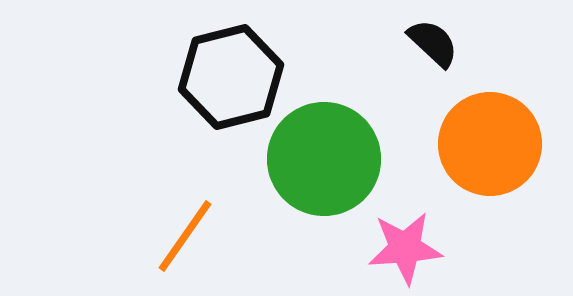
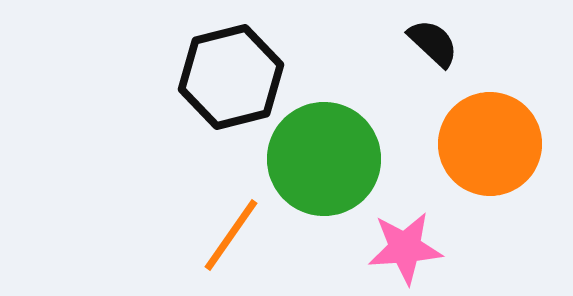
orange line: moved 46 px right, 1 px up
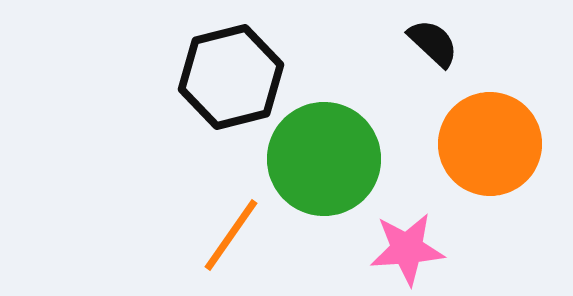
pink star: moved 2 px right, 1 px down
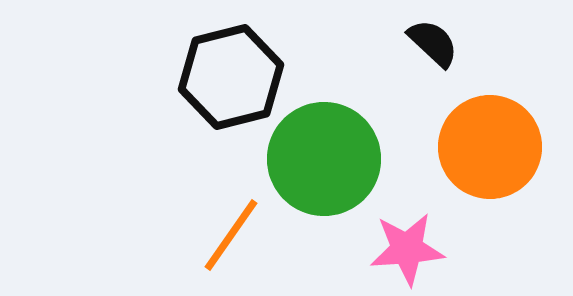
orange circle: moved 3 px down
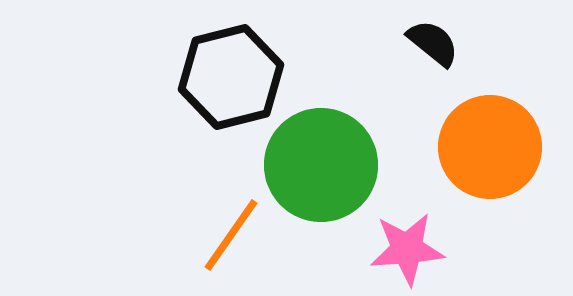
black semicircle: rotated 4 degrees counterclockwise
green circle: moved 3 px left, 6 px down
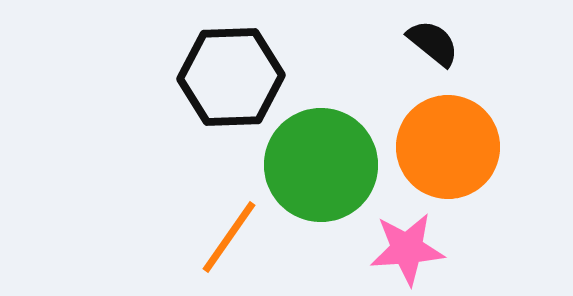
black hexagon: rotated 12 degrees clockwise
orange circle: moved 42 px left
orange line: moved 2 px left, 2 px down
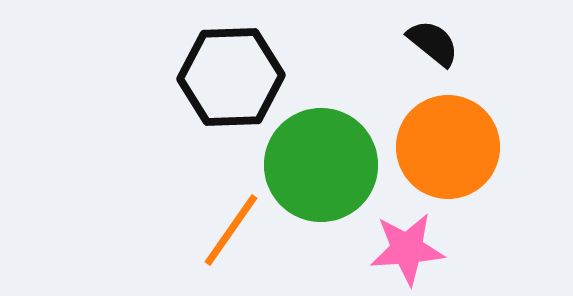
orange line: moved 2 px right, 7 px up
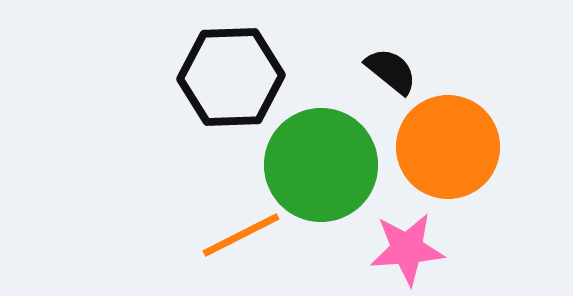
black semicircle: moved 42 px left, 28 px down
orange line: moved 10 px right, 5 px down; rotated 28 degrees clockwise
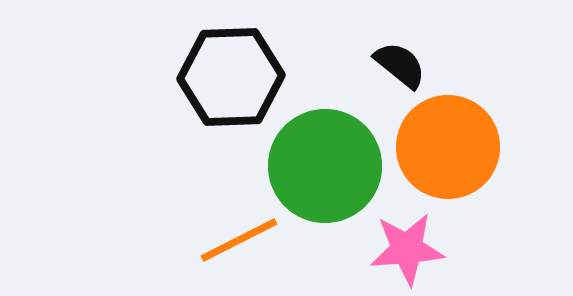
black semicircle: moved 9 px right, 6 px up
green circle: moved 4 px right, 1 px down
orange line: moved 2 px left, 5 px down
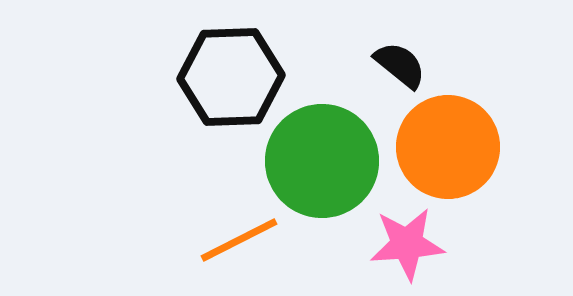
green circle: moved 3 px left, 5 px up
pink star: moved 5 px up
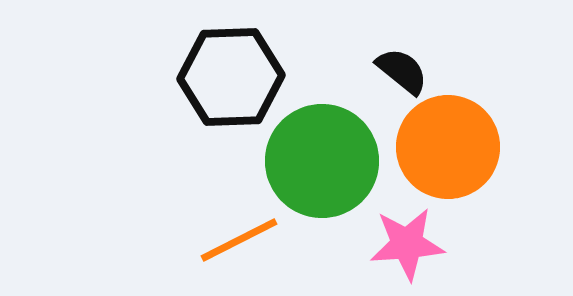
black semicircle: moved 2 px right, 6 px down
